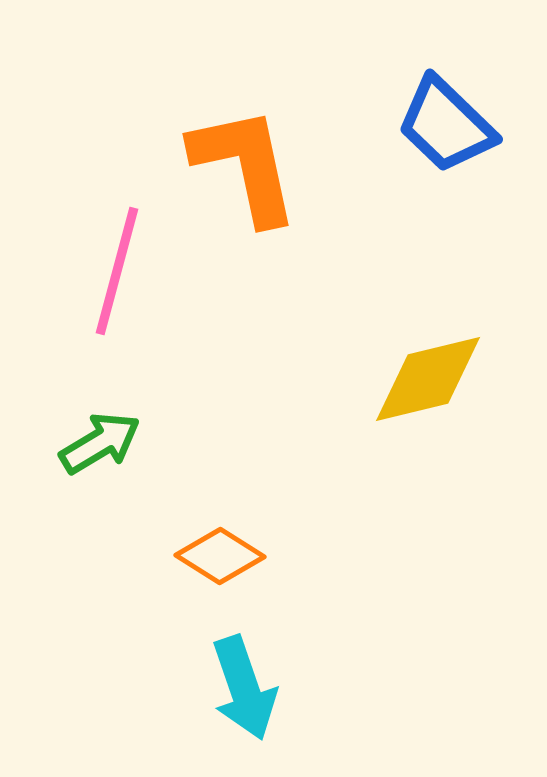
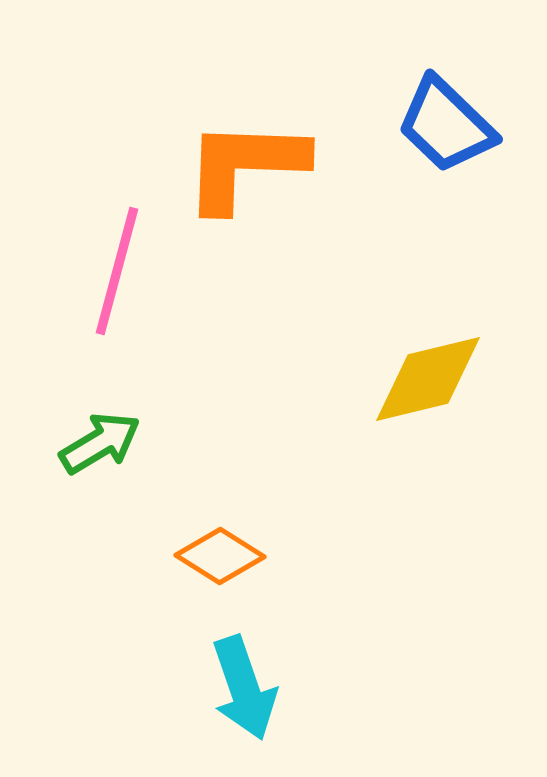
orange L-shape: rotated 76 degrees counterclockwise
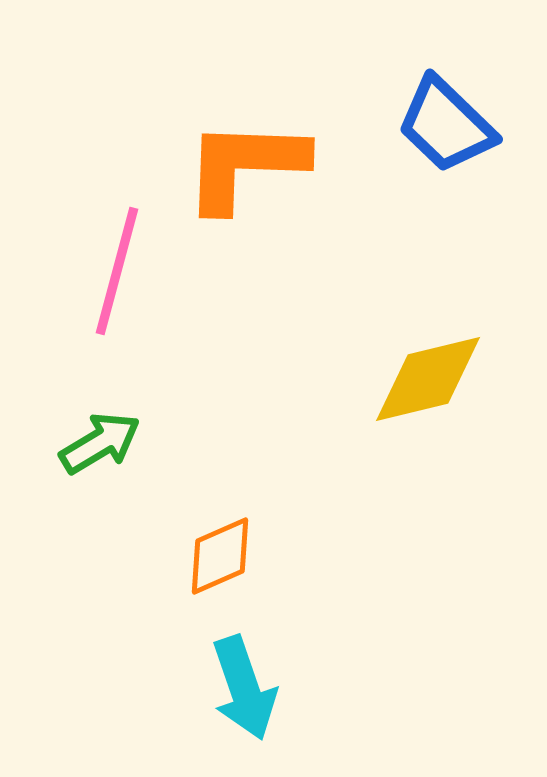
orange diamond: rotated 56 degrees counterclockwise
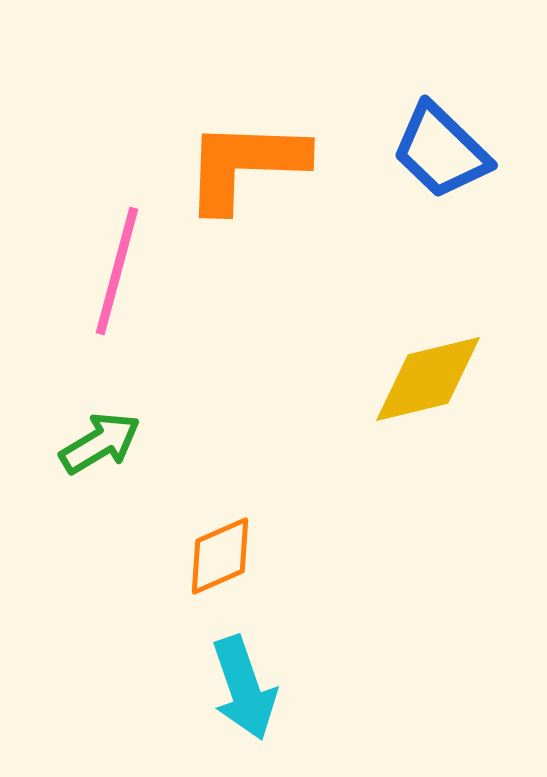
blue trapezoid: moved 5 px left, 26 px down
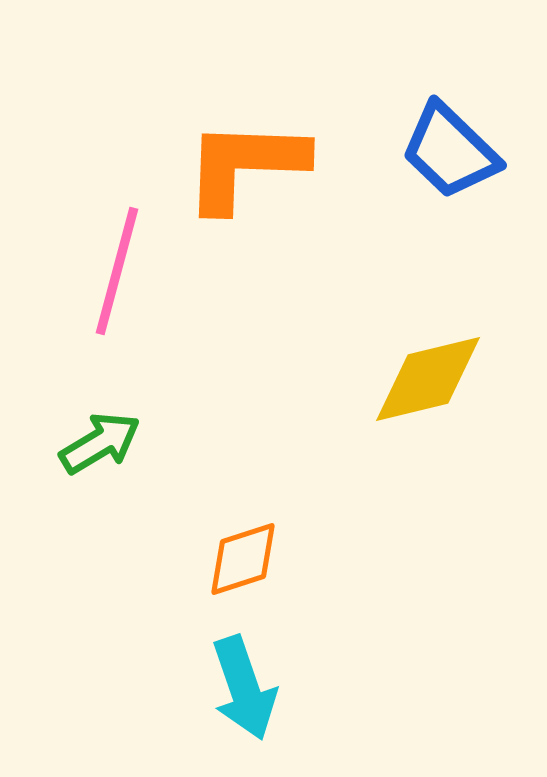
blue trapezoid: moved 9 px right
orange diamond: moved 23 px right, 3 px down; rotated 6 degrees clockwise
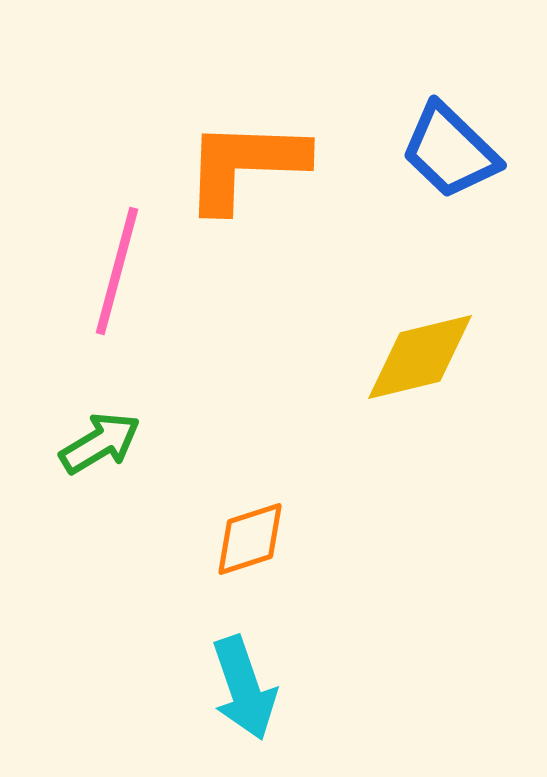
yellow diamond: moved 8 px left, 22 px up
orange diamond: moved 7 px right, 20 px up
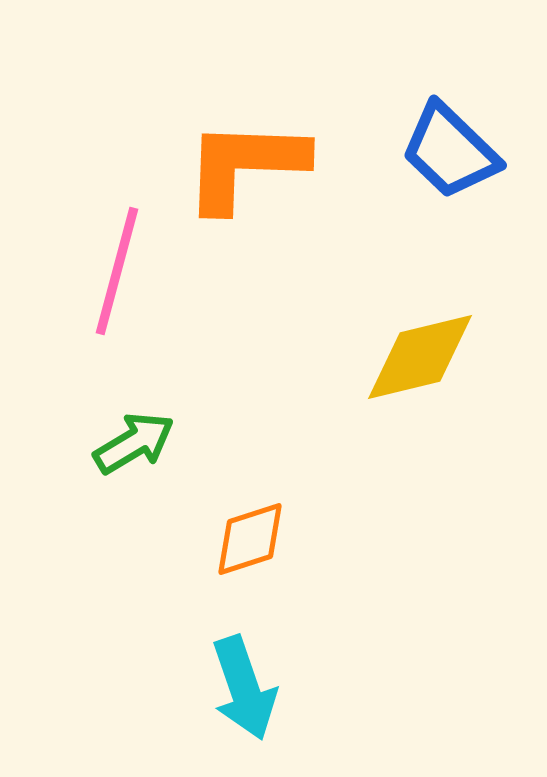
green arrow: moved 34 px right
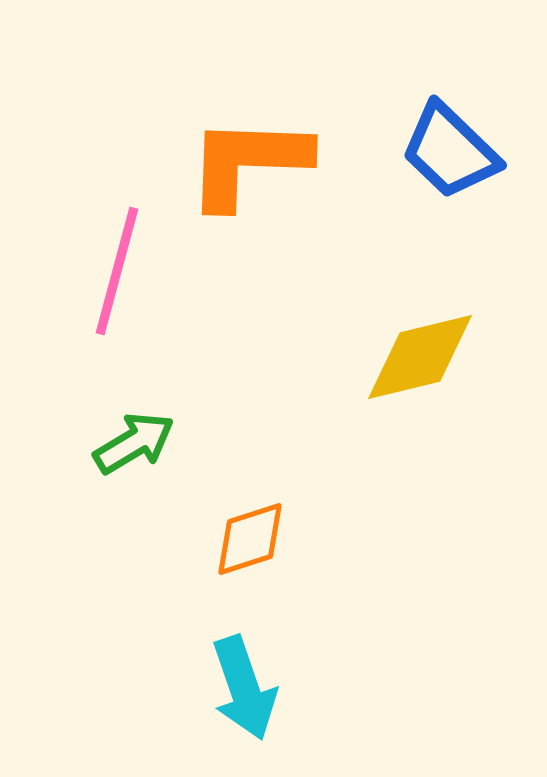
orange L-shape: moved 3 px right, 3 px up
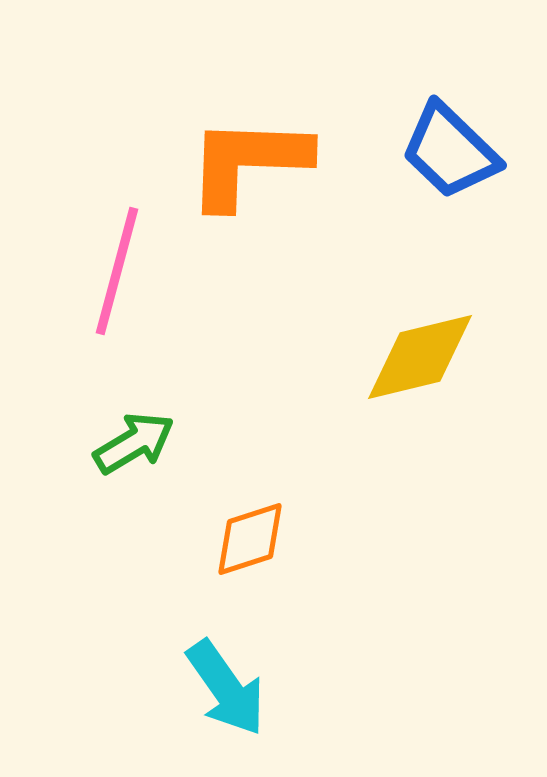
cyan arrow: moved 18 px left; rotated 16 degrees counterclockwise
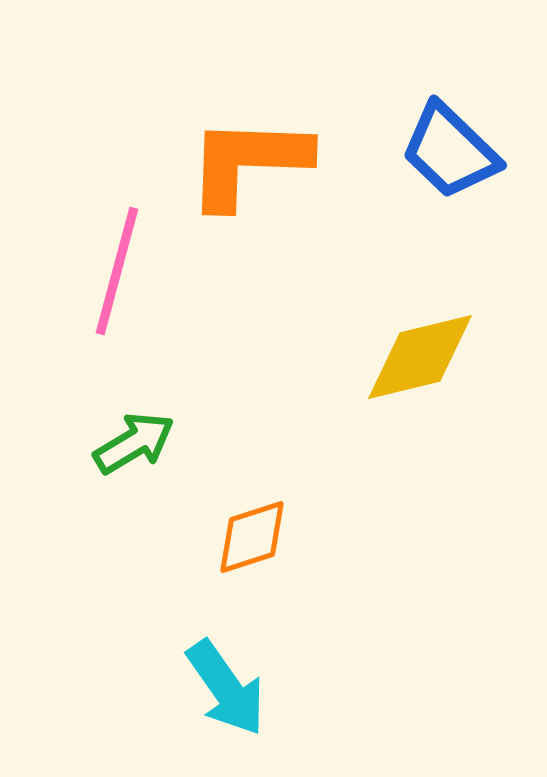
orange diamond: moved 2 px right, 2 px up
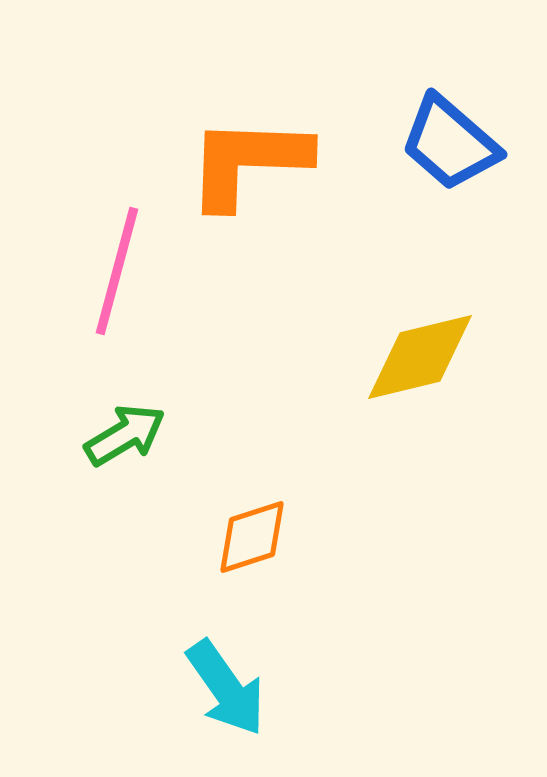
blue trapezoid: moved 8 px up; rotated 3 degrees counterclockwise
green arrow: moved 9 px left, 8 px up
